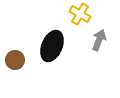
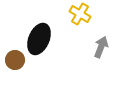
gray arrow: moved 2 px right, 7 px down
black ellipse: moved 13 px left, 7 px up
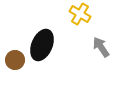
black ellipse: moved 3 px right, 6 px down
gray arrow: rotated 55 degrees counterclockwise
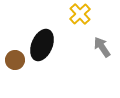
yellow cross: rotated 15 degrees clockwise
gray arrow: moved 1 px right
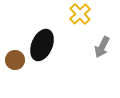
gray arrow: rotated 120 degrees counterclockwise
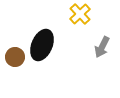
brown circle: moved 3 px up
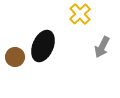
black ellipse: moved 1 px right, 1 px down
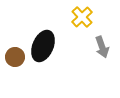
yellow cross: moved 2 px right, 3 px down
gray arrow: rotated 45 degrees counterclockwise
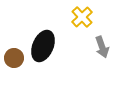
brown circle: moved 1 px left, 1 px down
